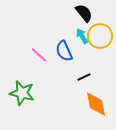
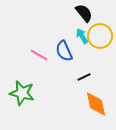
pink line: rotated 12 degrees counterclockwise
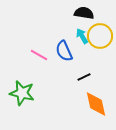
black semicircle: rotated 42 degrees counterclockwise
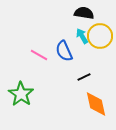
green star: moved 1 px left, 1 px down; rotated 20 degrees clockwise
